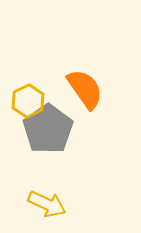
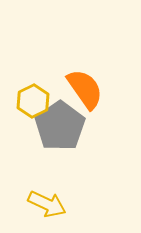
yellow hexagon: moved 5 px right
gray pentagon: moved 12 px right, 3 px up
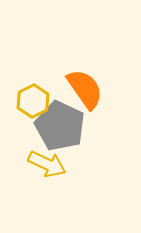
gray pentagon: rotated 12 degrees counterclockwise
yellow arrow: moved 40 px up
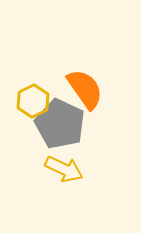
gray pentagon: moved 2 px up
yellow arrow: moved 17 px right, 5 px down
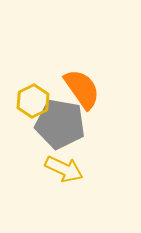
orange semicircle: moved 3 px left
gray pentagon: rotated 15 degrees counterclockwise
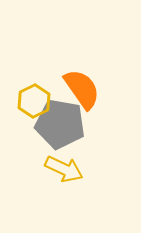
yellow hexagon: moved 1 px right
